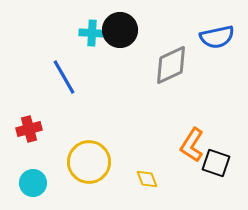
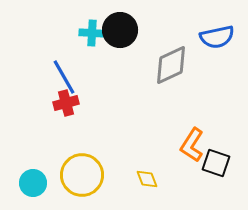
red cross: moved 37 px right, 26 px up
yellow circle: moved 7 px left, 13 px down
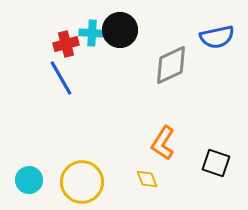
blue line: moved 3 px left, 1 px down
red cross: moved 59 px up
orange L-shape: moved 29 px left, 2 px up
yellow circle: moved 7 px down
cyan circle: moved 4 px left, 3 px up
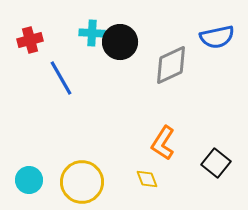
black circle: moved 12 px down
red cross: moved 36 px left, 4 px up
black square: rotated 20 degrees clockwise
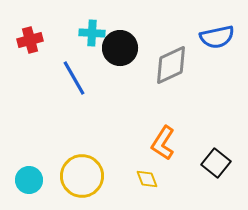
black circle: moved 6 px down
blue line: moved 13 px right
yellow circle: moved 6 px up
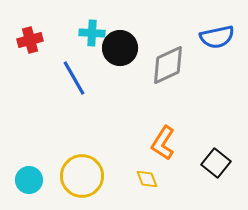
gray diamond: moved 3 px left
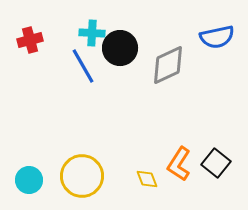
blue line: moved 9 px right, 12 px up
orange L-shape: moved 16 px right, 21 px down
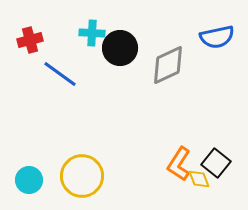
blue line: moved 23 px left, 8 px down; rotated 24 degrees counterclockwise
yellow diamond: moved 52 px right
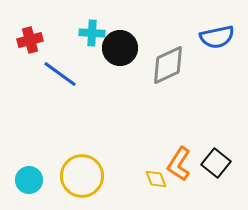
yellow diamond: moved 43 px left
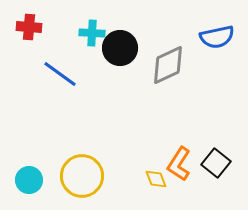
red cross: moved 1 px left, 13 px up; rotated 20 degrees clockwise
